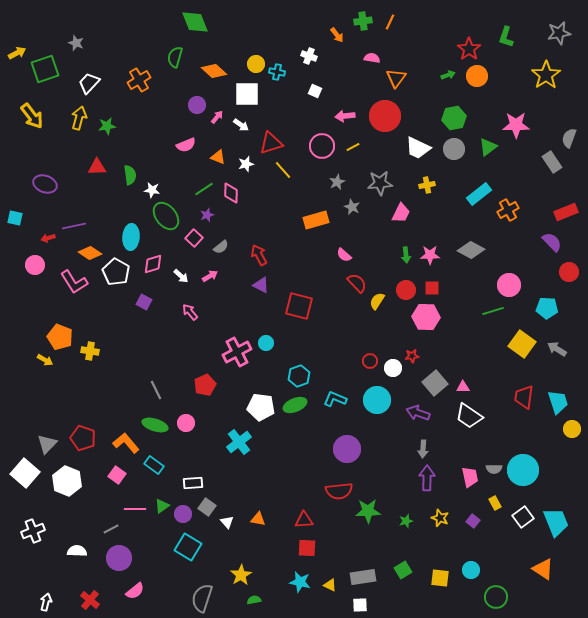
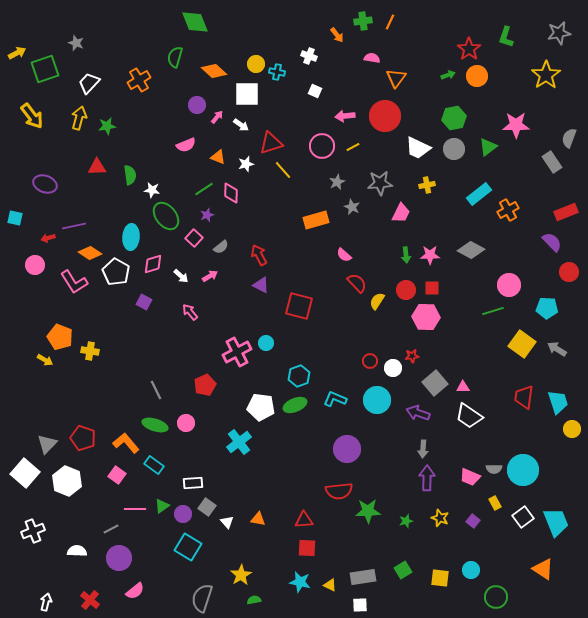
pink trapezoid at (470, 477): rotated 125 degrees clockwise
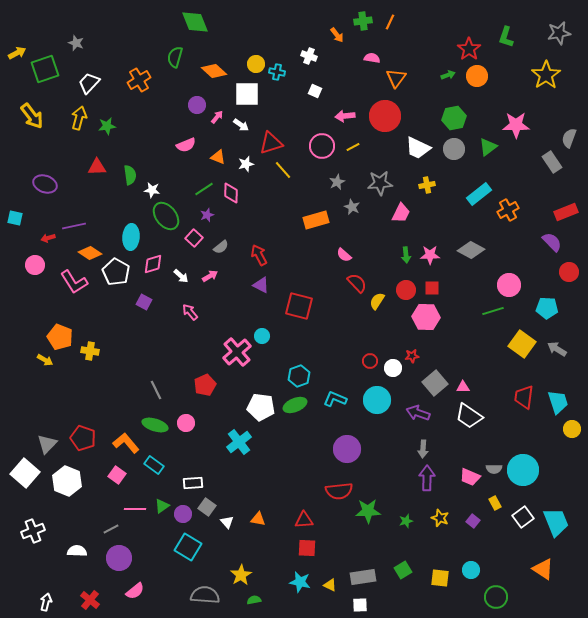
cyan circle at (266, 343): moved 4 px left, 7 px up
pink cross at (237, 352): rotated 12 degrees counterclockwise
gray semicircle at (202, 598): moved 3 px right, 3 px up; rotated 76 degrees clockwise
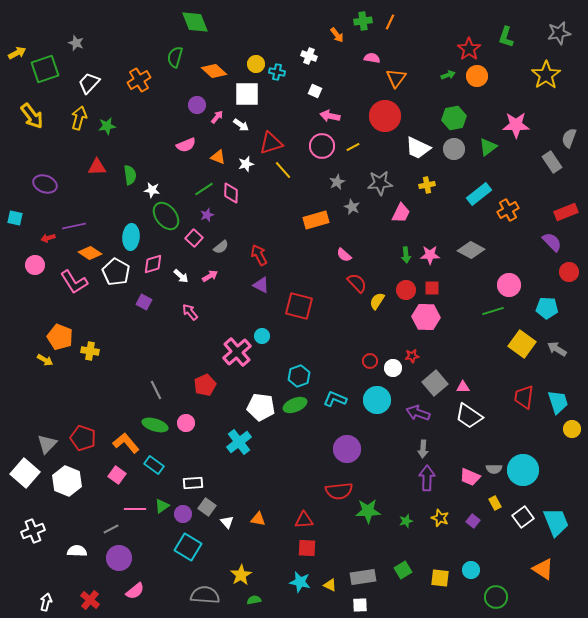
pink arrow at (345, 116): moved 15 px left; rotated 18 degrees clockwise
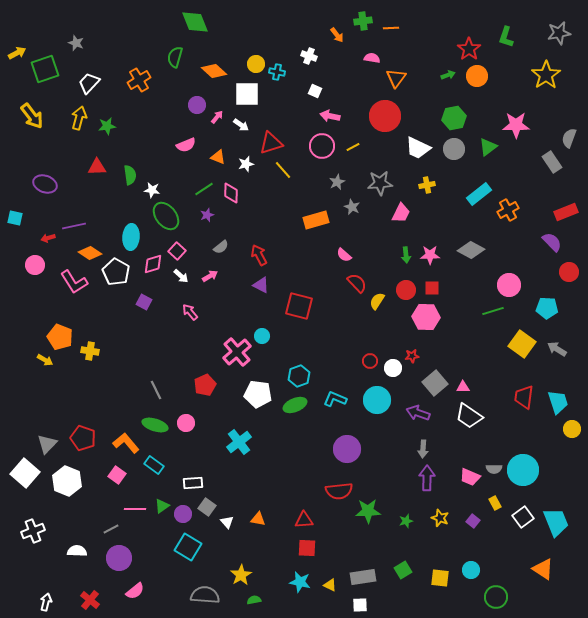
orange line at (390, 22): moved 1 px right, 6 px down; rotated 63 degrees clockwise
pink square at (194, 238): moved 17 px left, 13 px down
white pentagon at (261, 407): moved 3 px left, 13 px up
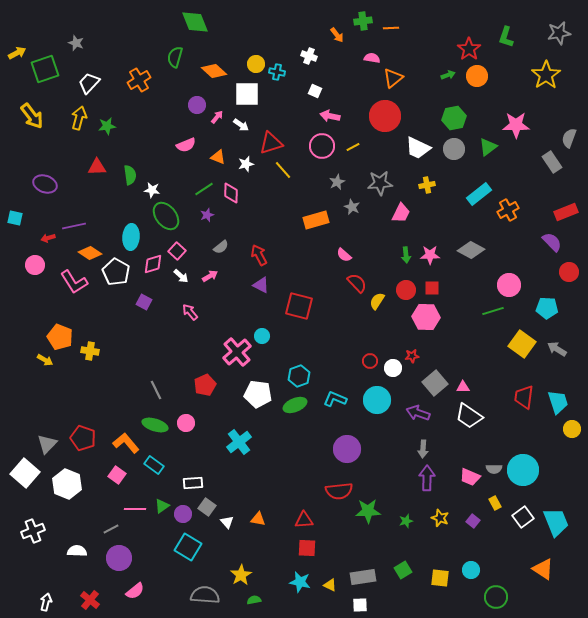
orange triangle at (396, 78): moved 3 px left; rotated 15 degrees clockwise
white hexagon at (67, 481): moved 3 px down
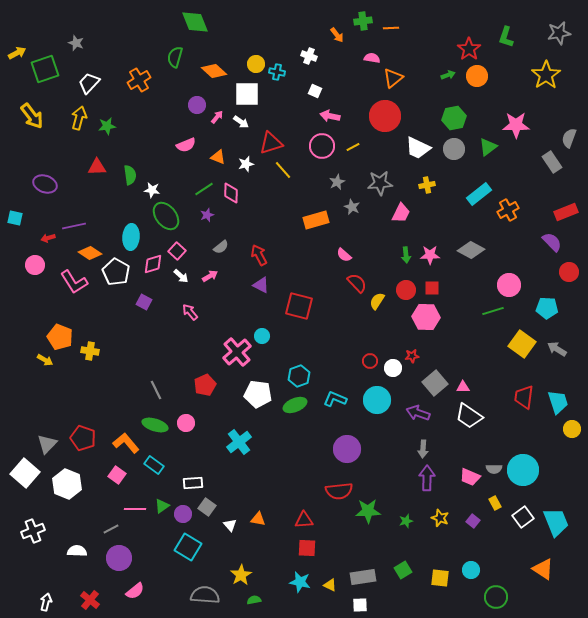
white arrow at (241, 125): moved 3 px up
white triangle at (227, 522): moved 3 px right, 3 px down
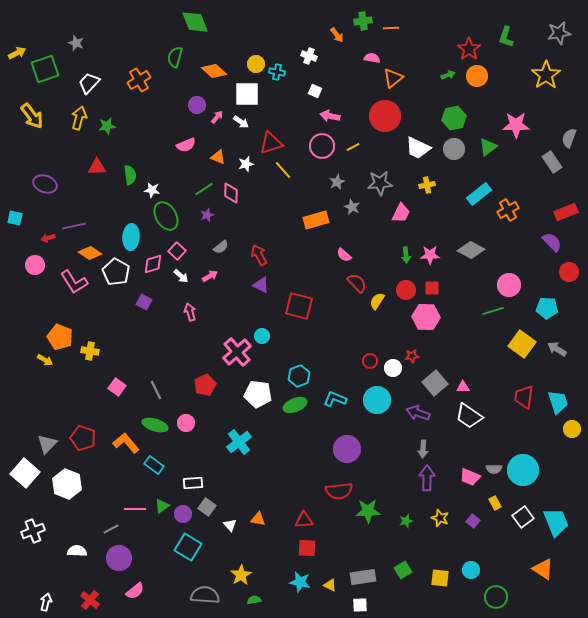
green ellipse at (166, 216): rotated 8 degrees clockwise
pink arrow at (190, 312): rotated 24 degrees clockwise
pink square at (117, 475): moved 88 px up
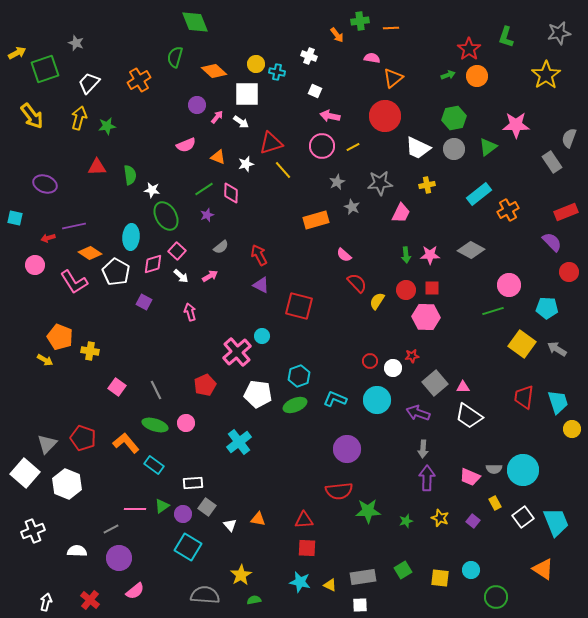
green cross at (363, 21): moved 3 px left
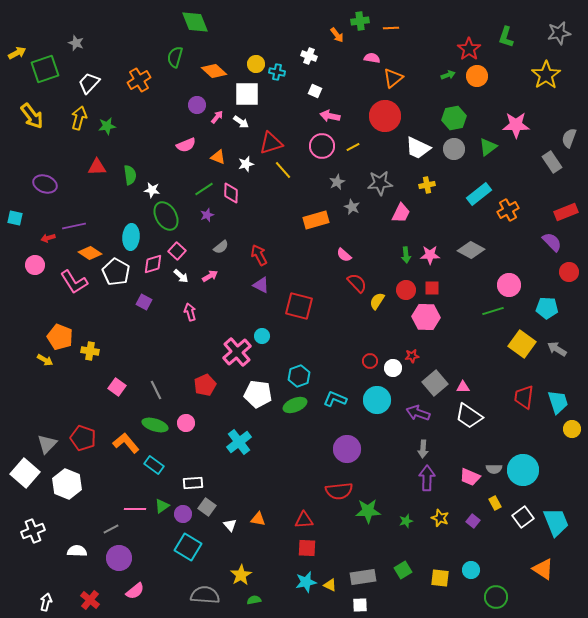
cyan star at (300, 582): moved 6 px right; rotated 25 degrees counterclockwise
